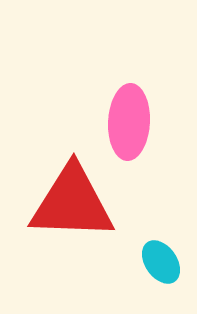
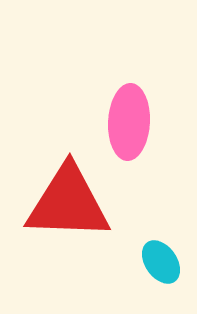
red triangle: moved 4 px left
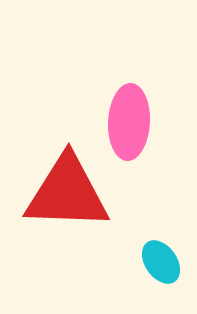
red triangle: moved 1 px left, 10 px up
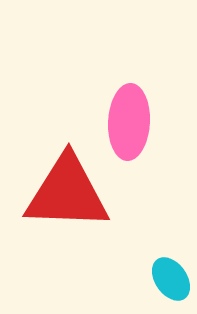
cyan ellipse: moved 10 px right, 17 px down
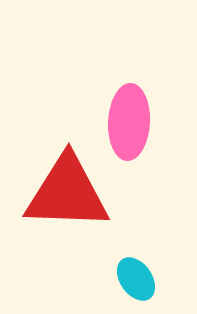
cyan ellipse: moved 35 px left
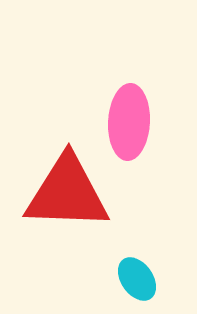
cyan ellipse: moved 1 px right
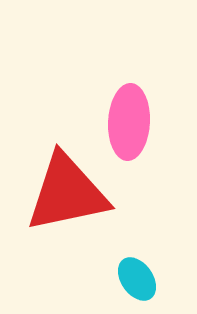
red triangle: rotated 14 degrees counterclockwise
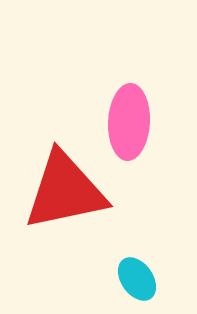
red triangle: moved 2 px left, 2 px up
